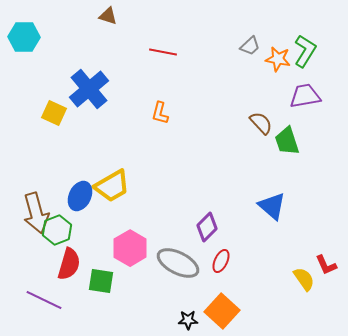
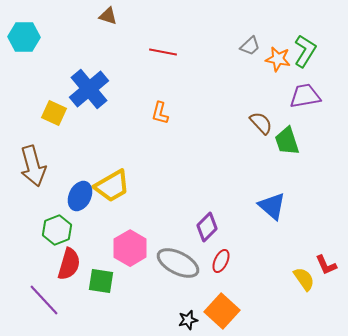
brown arrow: moved 3 px left, 47 px up
purple line: rotated 21 degrees clockwise
black star: rotated 12 degrees counterclockwise
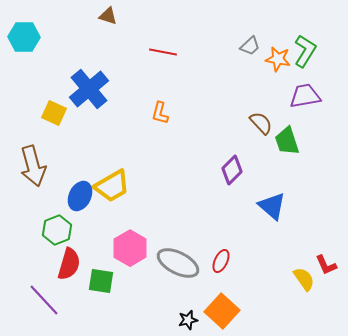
purple diamond: moved 25 px right, 57 px up
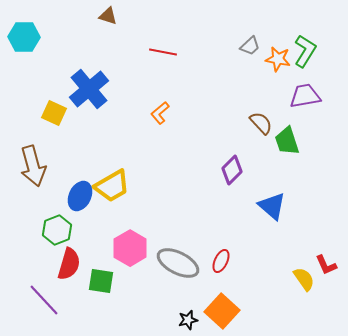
orange L-shape: rotated 35 degrees clockwise
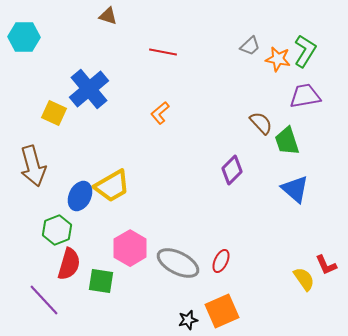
blue triangle: moved 23 px right, 17 px up
orange square: rotated 24 degrees clockwise
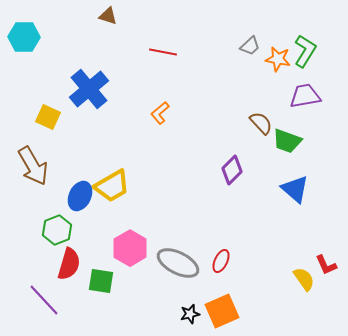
yellow square: moved 6 px left, 4 px down
green trapezoid: rotated 52 degrees counterclockwise
brown arrow: rotated 15 degrees counterclockwise
black star: moved 2 px right, 6 px up
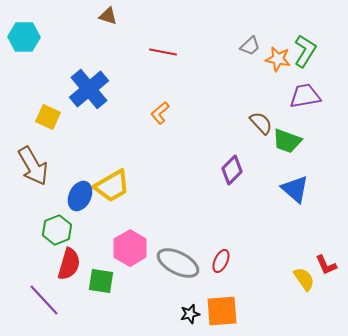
orange square: rotated 20 degrees clockwise
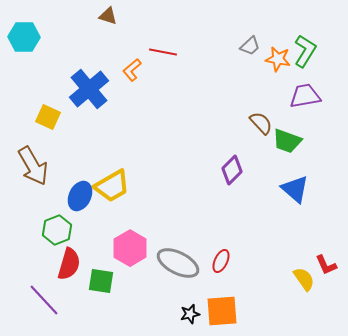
orange L-shape: moved 28 px left, 43 px up
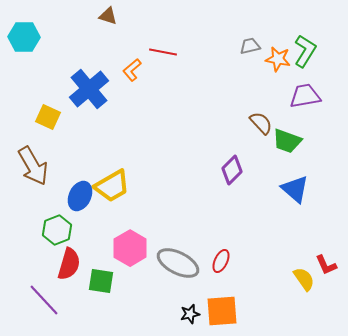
gray trapezoid: rotated 150 degrees counterclockwise
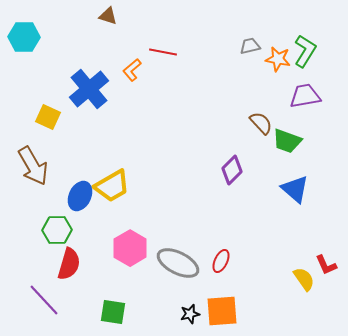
green hexagon: rotated 20 degrees clockwise
green square: moved 12 px right, 31 px down
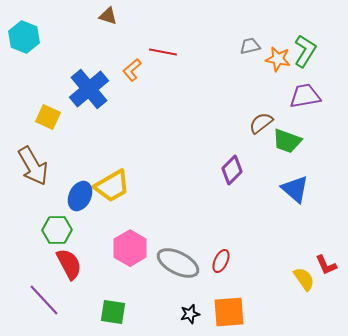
cyan hexagon: rotated 20 degrees clockwise
brown semicircle: rotated 85 degrees counterclockwise
red semicircle: rotated 44 degrees counterclockwise
orange square: moved 7 px right, 1 px down
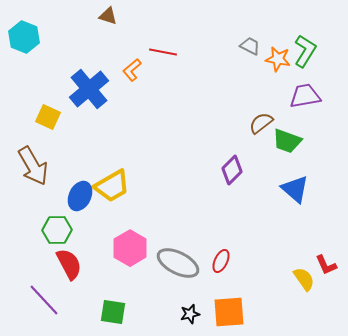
gray trapezoid: rotated 40 degrees clockwise
